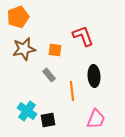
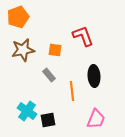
brown star: moved 1 px left, 1 px down
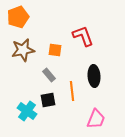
black square: moved 20 px up
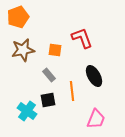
red L-shape: moved 1 px left, 2 px down
black ellipse: rotated 25 degrees counterclockwise
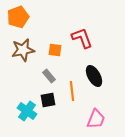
gray rectangle: moved 1 px down
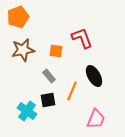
orange square: moved 1 px right, 1 px down
orange line: rotated 30 degrees clockwise
